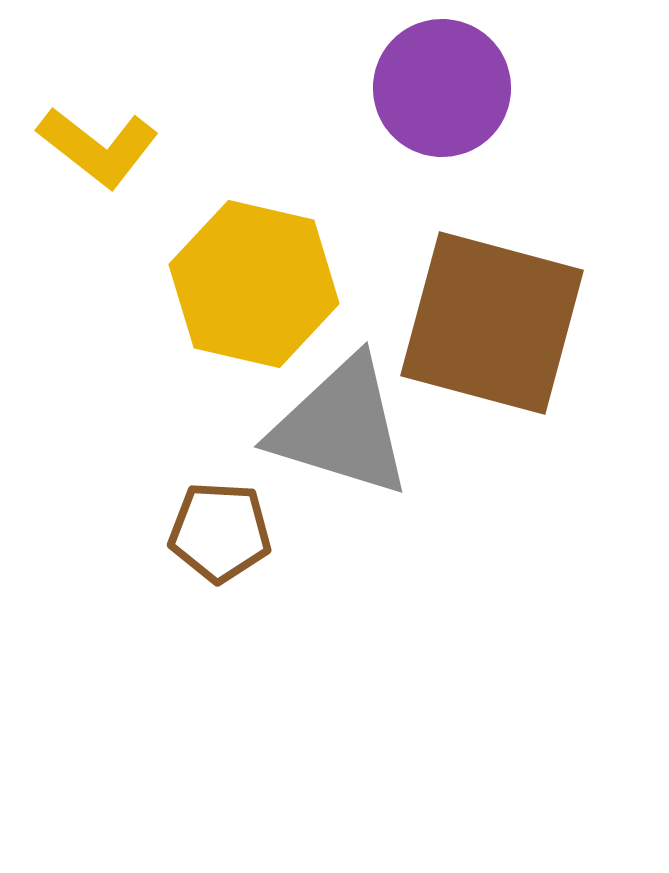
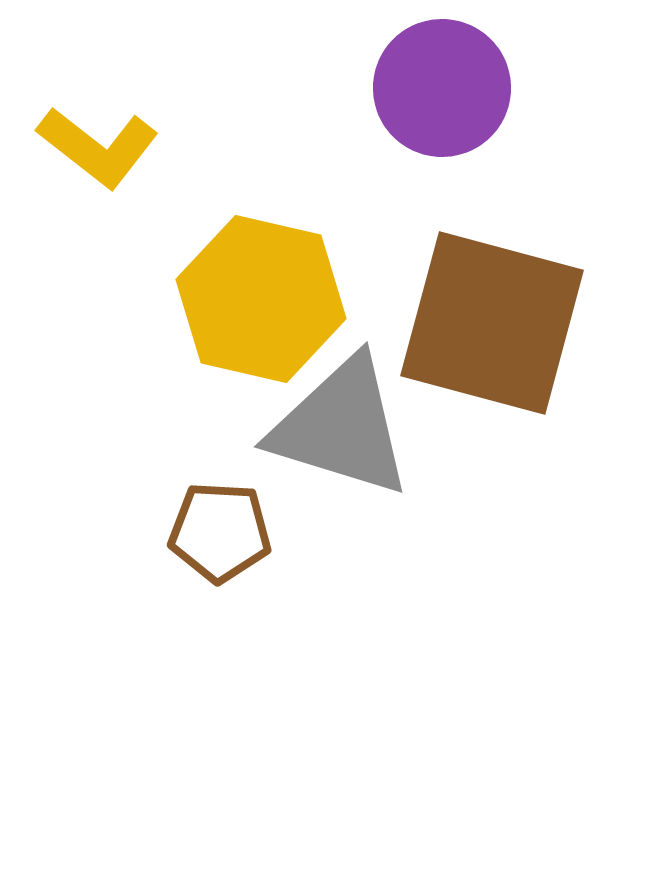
yellow hexagon: moved 7 px right, 15 px down
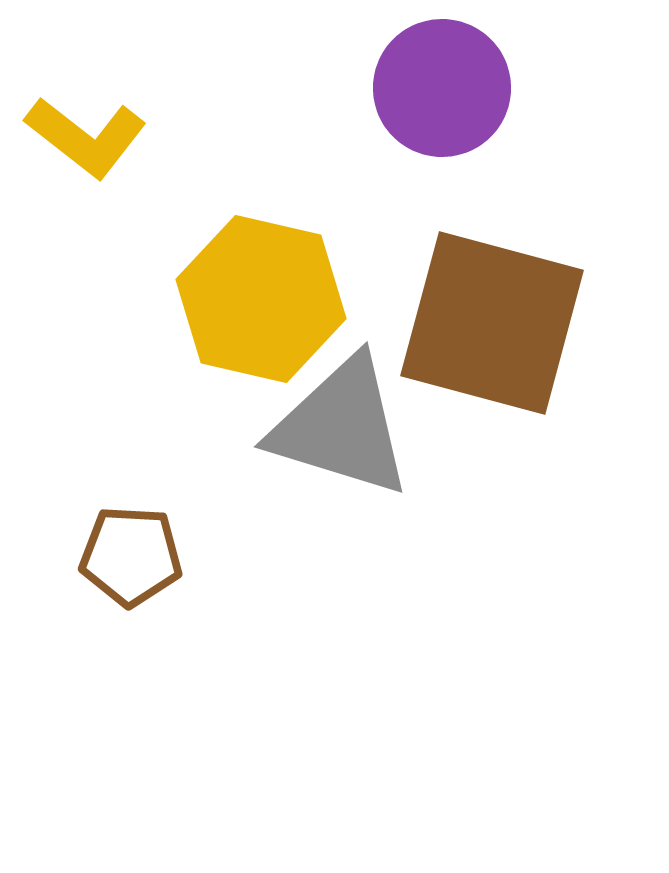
yellow L-shape: moved 12 px left, 10 px up
brown pentagon: moved 89 px left, 24 px down
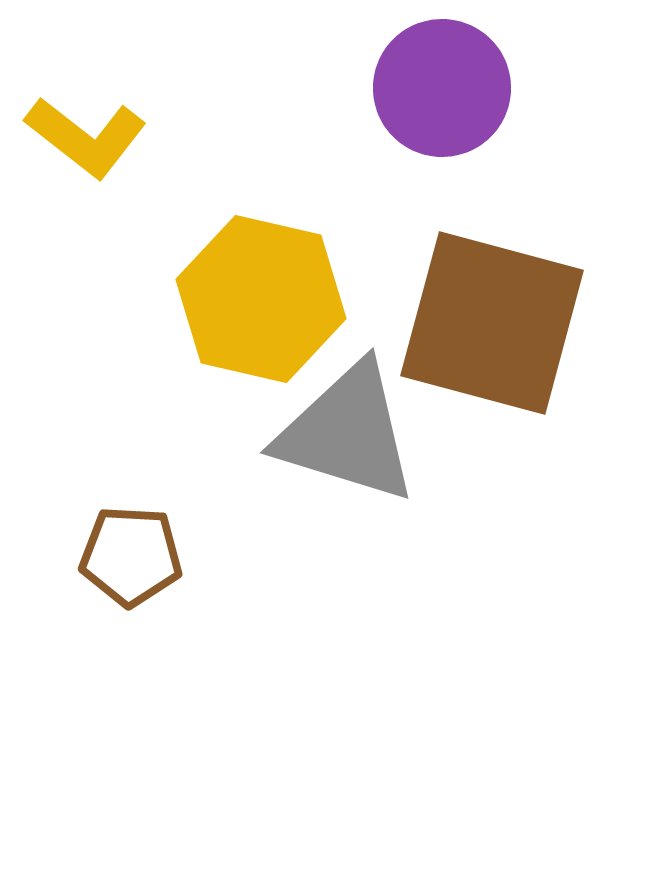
gray triangle: moved 6 px right, 6 px down
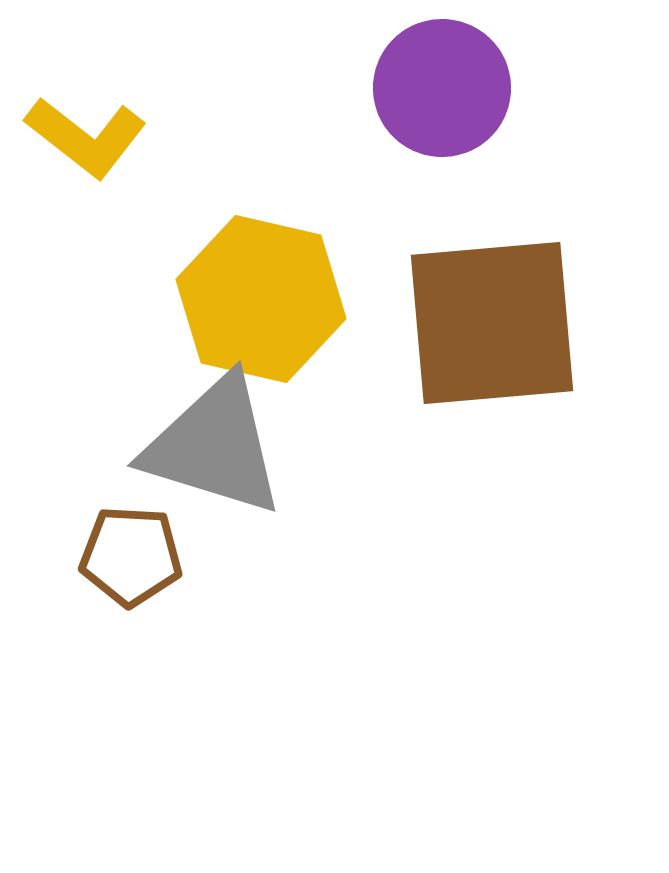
brown square: rotated 20 degrees counterclockwise
gray triangle: moved 133 px left, 13 px down
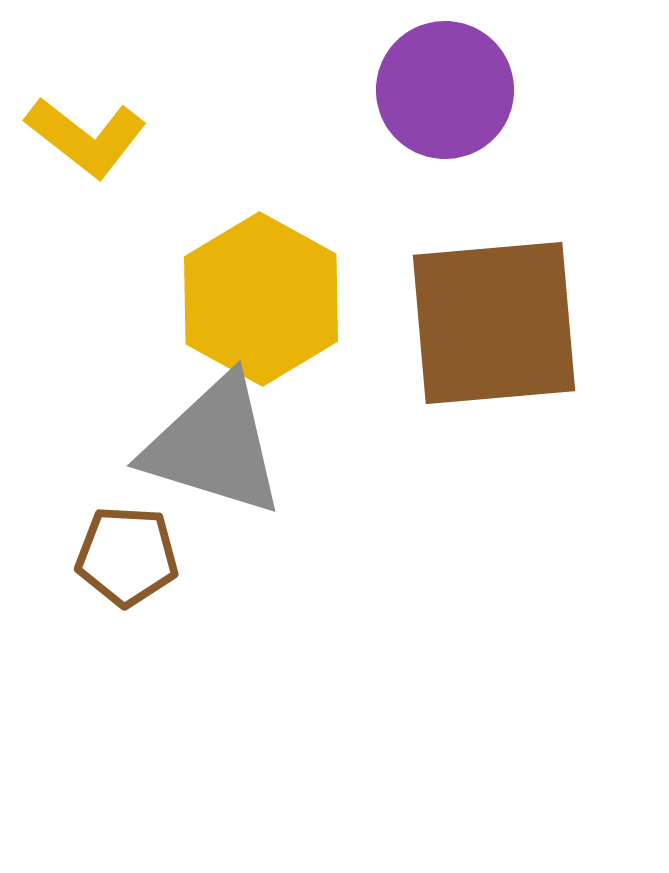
purple circle: moved 3 px right, 2 px down
yellow hexagon: rotated 16 degrees clockwise
brown square: moved 2 px right
brown pentagon: moved 4 px left
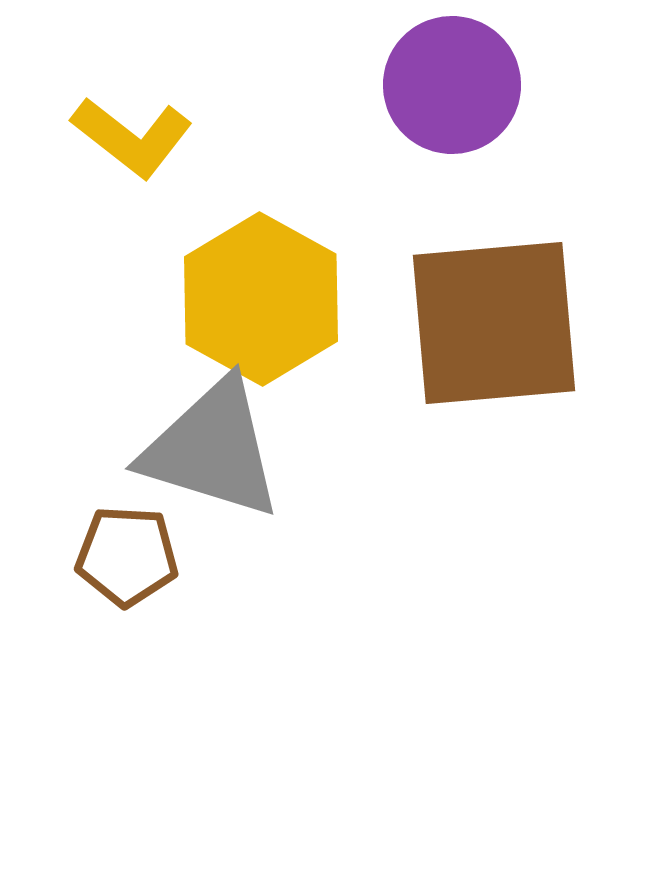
purple circle: moved 7 px right, 5 px up
yellow L-shape: moved 46 px right
gray triangle: moved 2 px left, 3 px down
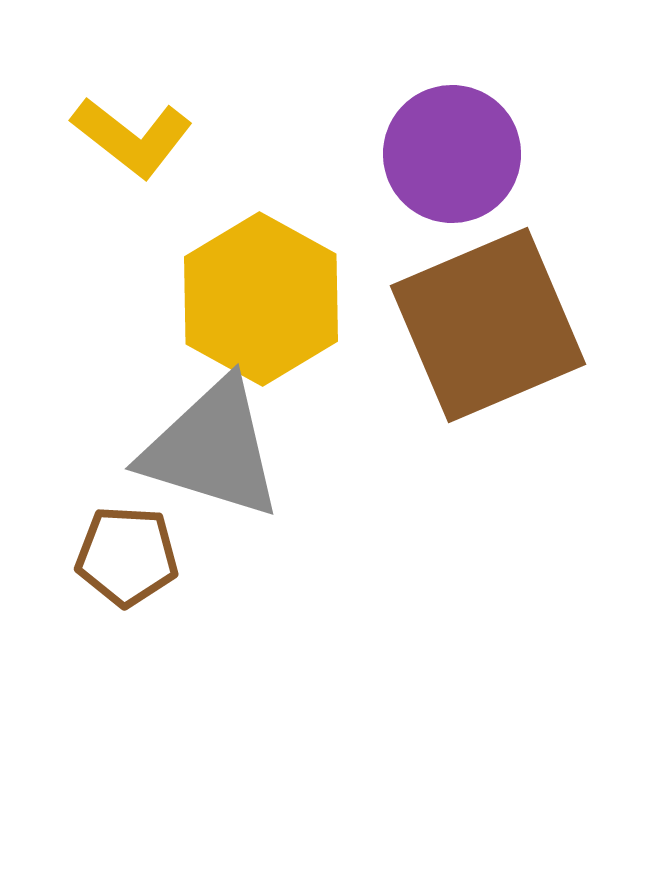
purple circle: moved 69 px down
brown square: moved 6 px left, 2 px down; rotated 18 degrees counterclockwise
